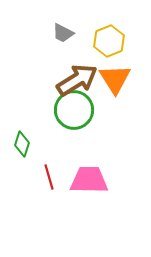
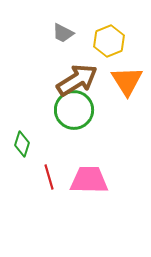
orange triangle: moved 12 px right, 2 px down
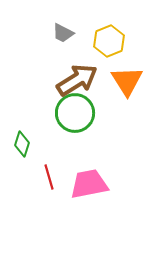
green circle: moved 1 px right, 3 px down
pink trapezoid: moved 4 px down; rotated 12 degrees counterclockwise
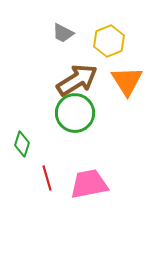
red line: moved 2 px left, 1 px down
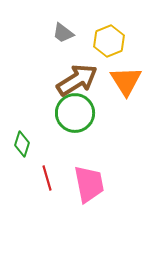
gray trapezoid: rotated 10 degrees clockwise
orange triangle: moved 1 px left
pink trapezoid: rotated 90 degrees clockwise
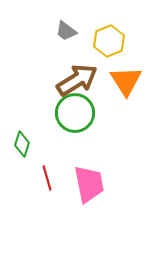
gray trapezoid: moved 3 px right, 2 px up
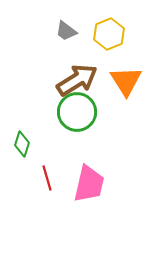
yellow hexagon: moved 7 px up
green circle: moved 2 px right, 1 px up
pink trapezoid: rotated 24 degrees clockwise
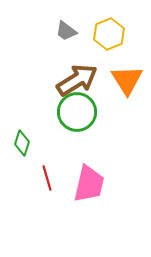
orange triangle: moved 1 px right, 1 px up
green diamond: moved 1 px up
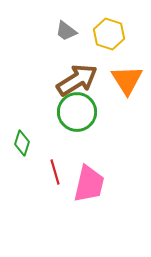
yellow hexagon: rotated 20 degrees counterclockwise
red line: moved 8 px right, 6 px up
